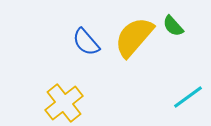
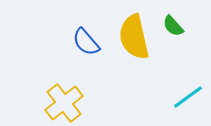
yellow semicircle: rotated 54 degrees counterclockwise
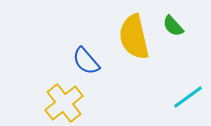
blue semicircle: moved 19 px down
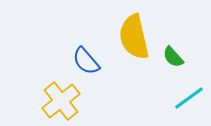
green semicircle: moved 31 px down
cyan line: moved 1 px right, 1 px down
yellow cross: moved 3 px left, 2 px up
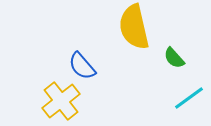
yellow semicircle: moved 10 px up
green semicircle: moved 1 px right, 1 px down
blue semicircle: moved 4 px left, 5 px down
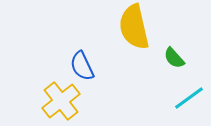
blue semicircle: rotated 16 degrees clockwise
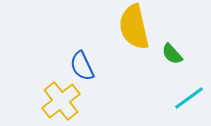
green semicircle: moved 2 px left, 4 px up
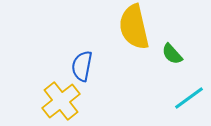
blue semicircle: rotated 36 degrees clockwise
